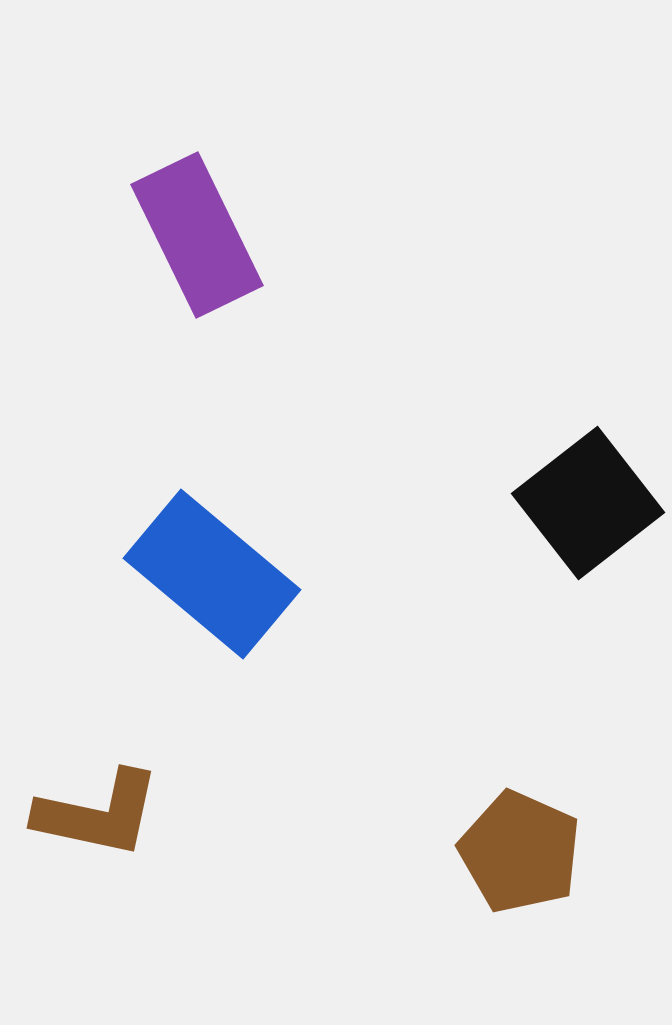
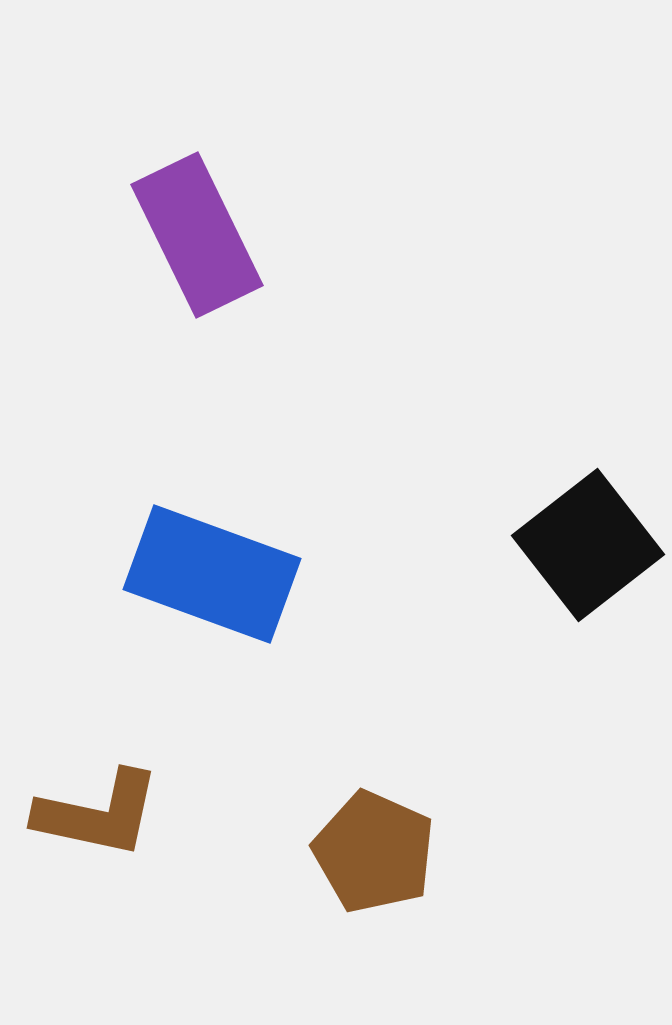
black square: moved 42 px down
blue rectangle: rotated 20 degrees counterclockwise
brown pentagon: moved 146 px left
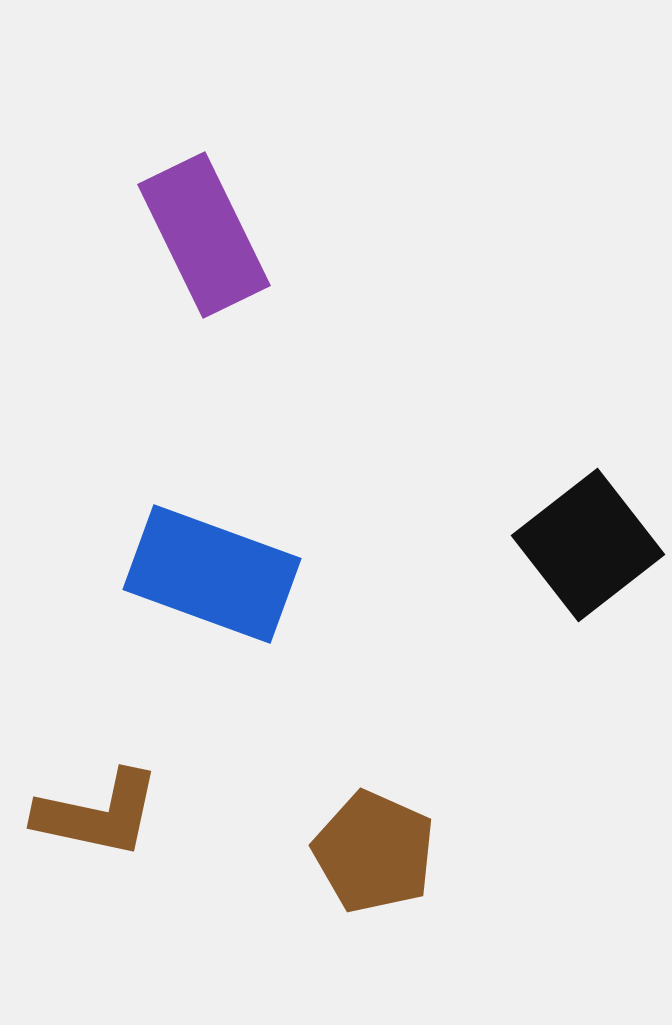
purple rectangle: moved 7 px right
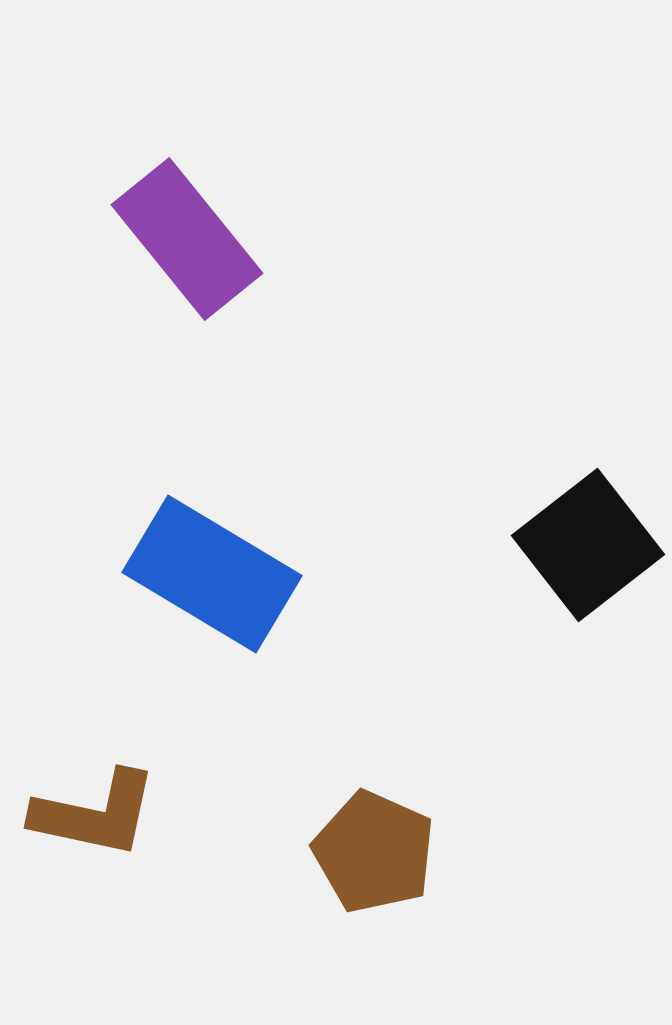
purple rectangle: moved 17 px left, 4 px down; rotated 13 degrees counterclockwise
blue rectangle: rotated 11 degrees clockwise
brown L-shape: moved 3 px left
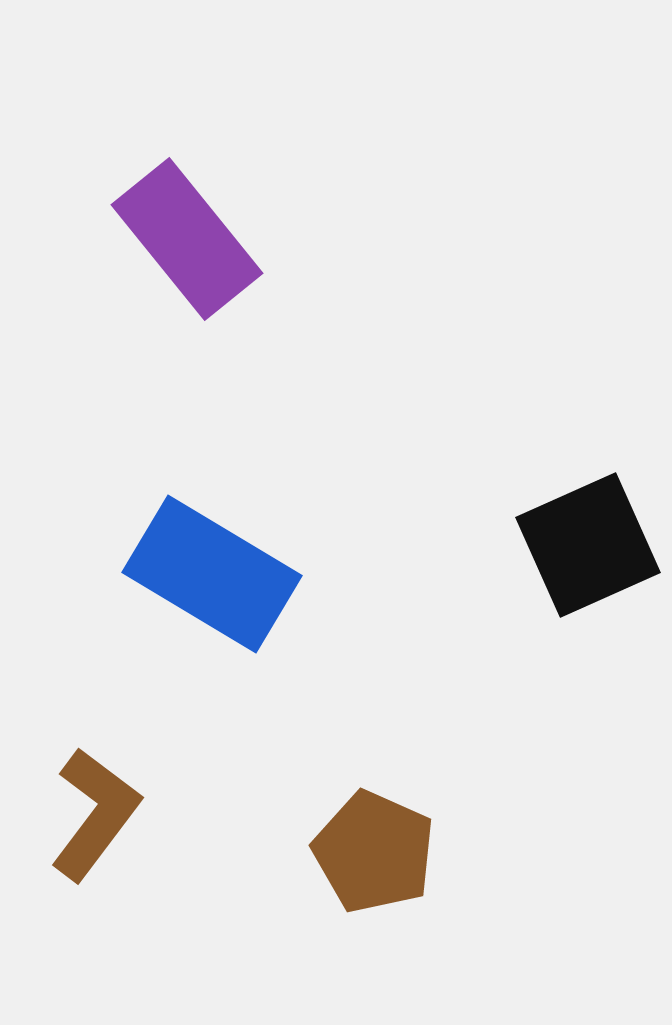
black square: rotated 14 degrees clockwise
brown L-shape: rotated 65 degrees counterclockwise
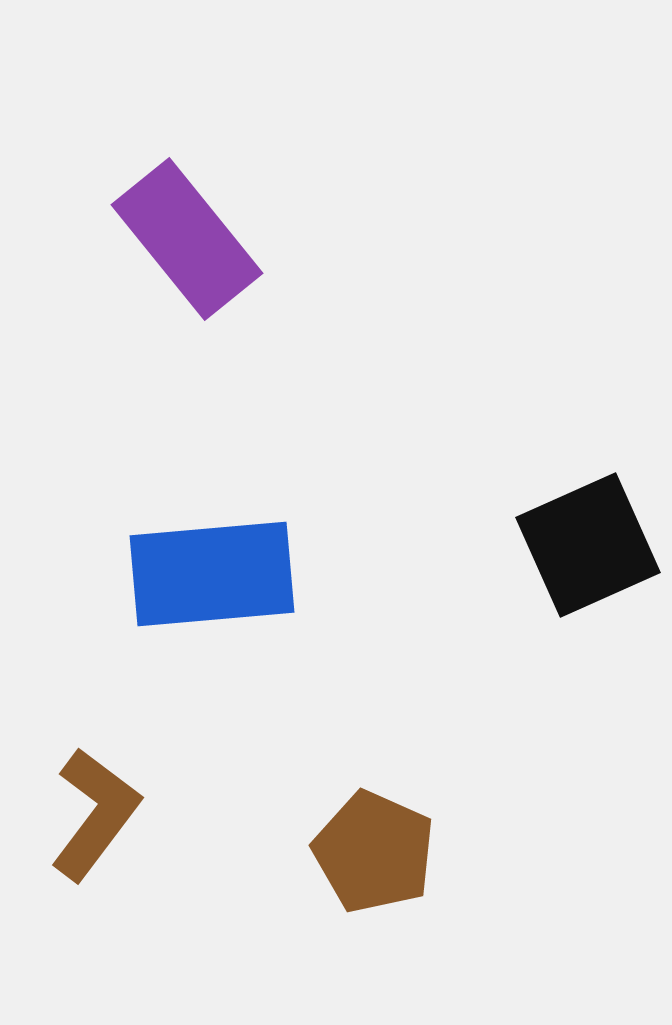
blue rectangle: rotated 36 degrees counterclockwise
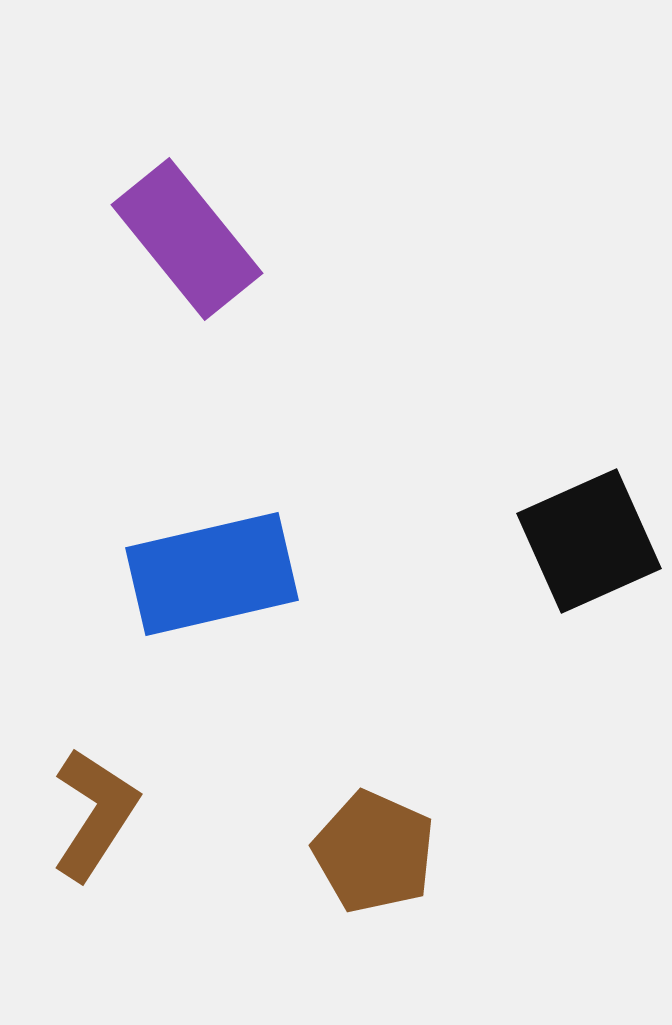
black square: moved 1 px right, 4 px up
blue rectangle: rotated 8 degrees counterclockwise
brown L-shape: rotated 4 degrees counterclockwise
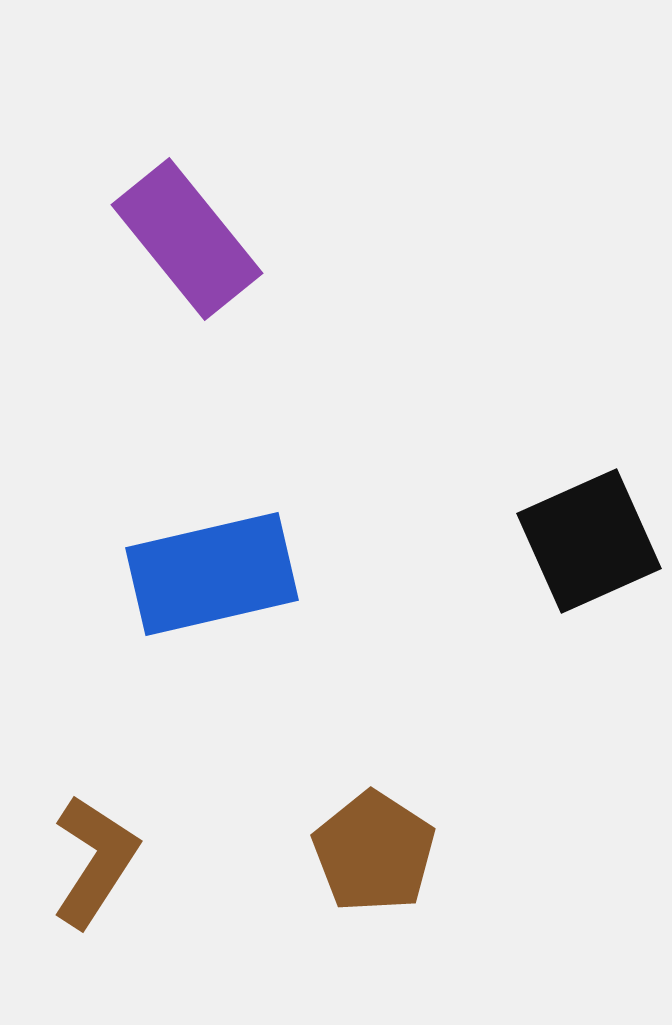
brown L-shape: moved 47 px down
brown pentagon: rotated 9 degrees clockwise
